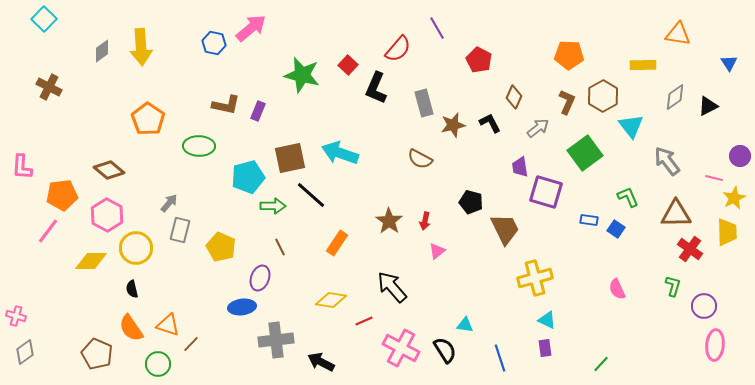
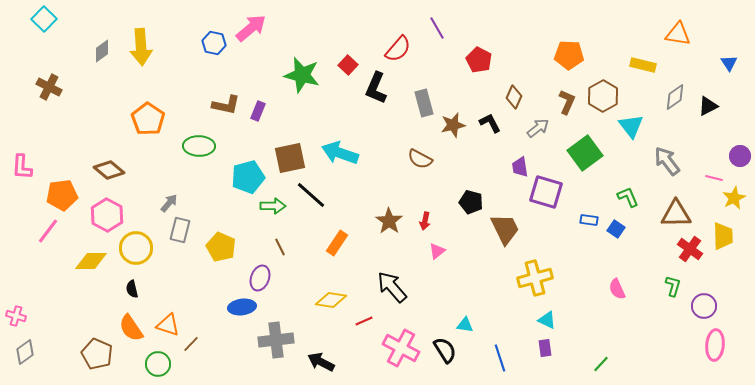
yellow rectangle at (643, 65): rotated 15 degrees clockwise
yellow trapezoid at (727, 232): moved 4 px left, 4 px down
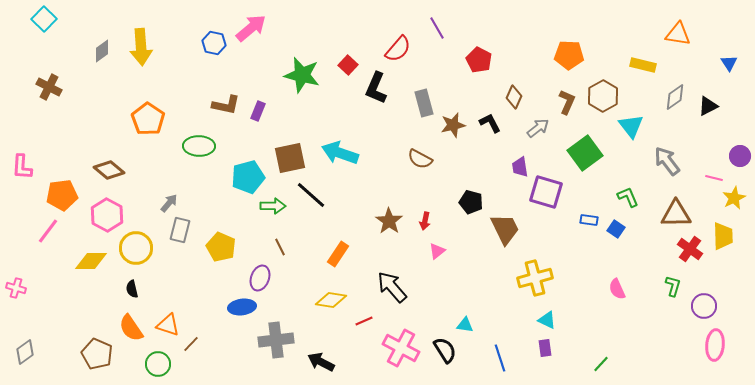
orange rectangle at (337, 243): moved 1 px right, 11 px down
pink cross at (16, 316): moved 28 px up
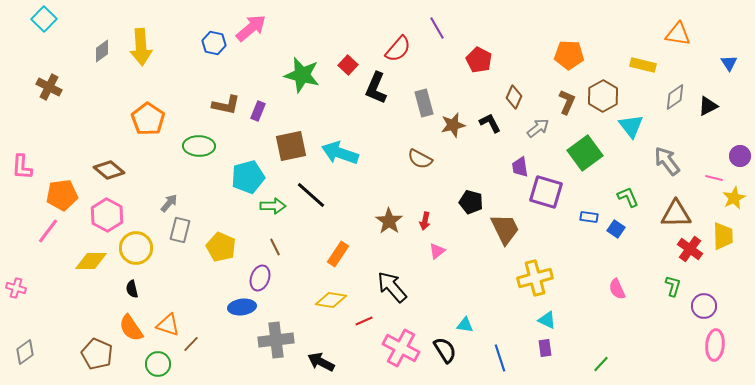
brown square at (290, 158): moved 1 px right, 12 px up
blue rectangle at (589, 220): moved 3 px up
brown line at (280, 247): moved 5 px left
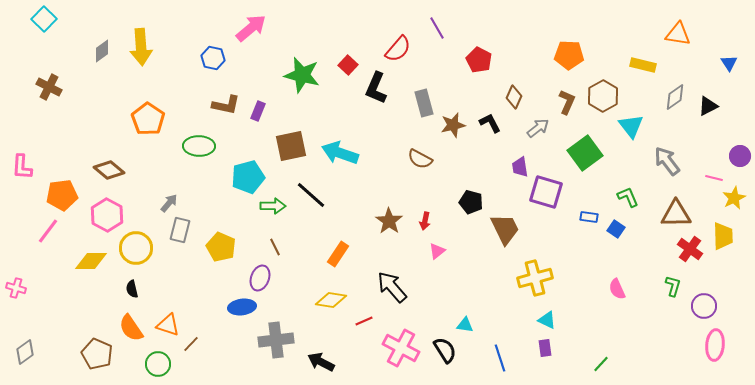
blue hexagon at (214, 43): moved 1 px left, 15 px down
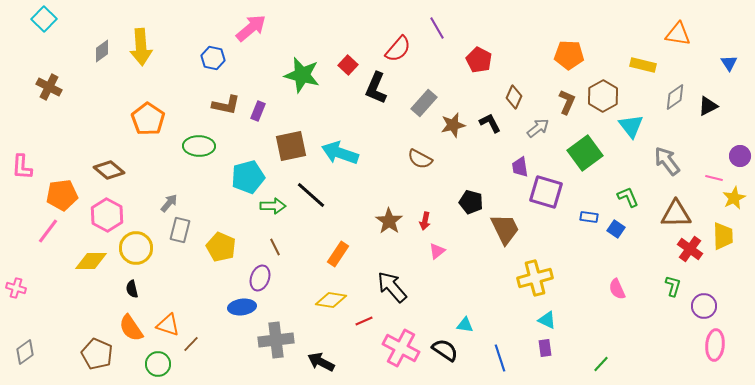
gray rectangle at (424, 103): rotated 56 degrees clockwise
black semicircle at (445, 350): rotated 24 degrees counterclockwise
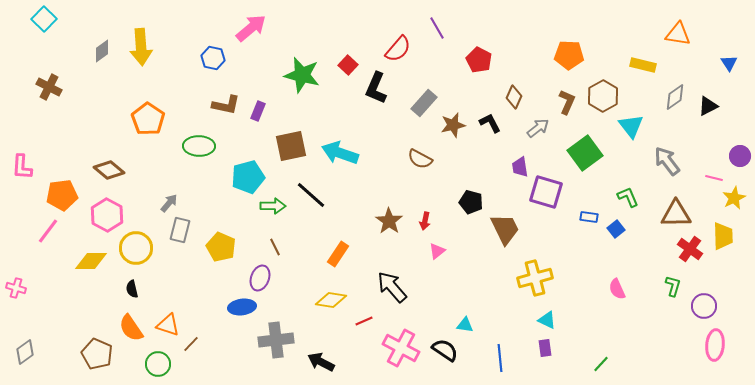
blue square at (616, 229): rotated 18 degrees clockwise
blue line at (500, 358): rotated 12 degrees clockwise
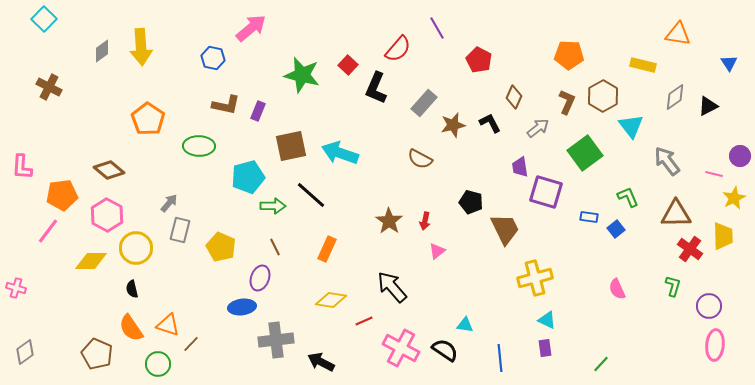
pink line at (714, 178): moved 4 px up
orange rectangle at (338, 254): moved 11 px left, 5 px up; rotated 10 degrees counterclockwise
purple circle at (704, 306): moved 5 px right
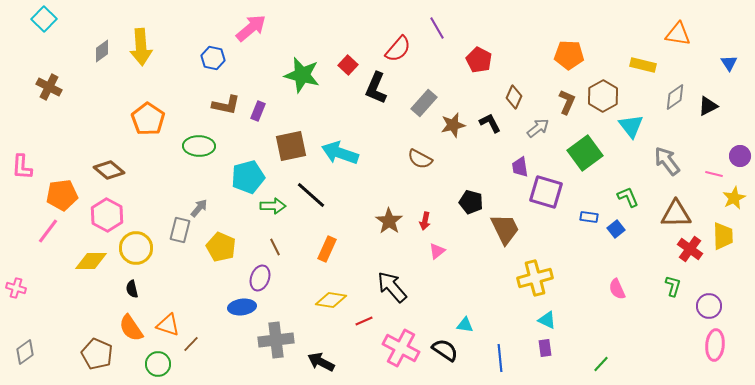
gray arrow at (169, 203): moved 30 px right, 5 px down
